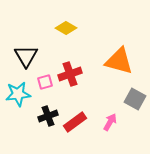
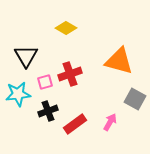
black cross: moved 5 px up
red rectangle: moved 2 px down
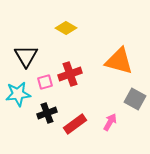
black cross: moved 1 px left, 2 px down
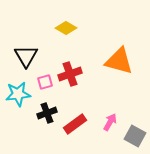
gray square: moved 37 px down
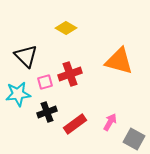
black triangle: rotated 15 degrees counterclockwise
black cross: moved 1 px up
gray square: moved 1 px left, 3 px down
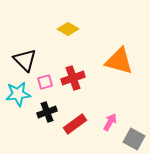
yellow diamond: moved 2 px right, 1 px down
black triangle: moved 1 px left, 4 px down
red cross: moved 3 px right, 4 px down
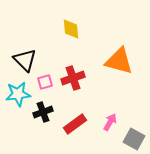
yellow diamond: moved 3 px right; rotated 55 degrees clockwise
black cross: moved 4 px left
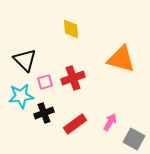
orange triangle: moved 2 px right, 2 px up
cyan star: moved 3 px right, 2 px down
black cross: moved 1 px right, 1 px down
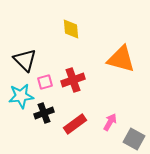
red cross: moved 2 px down
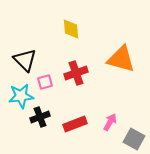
red cross: moved 3 px right, 7 px up
black cross: moved 4 px left, 4 px down
red rectangle: rotated 15 degrees clockwise
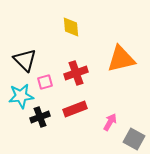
yellow diamond: moved 2 px up
orange triangle: rotated 28 degrees counterclockwise
red rectangle: moved 15 px up
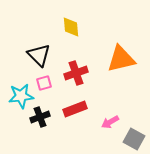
black triangle: moved 14 px right, 5 px up
pink square: moved 1 px left, 1 px down
pink arrow: rotated 150 degrees counterclockwise
